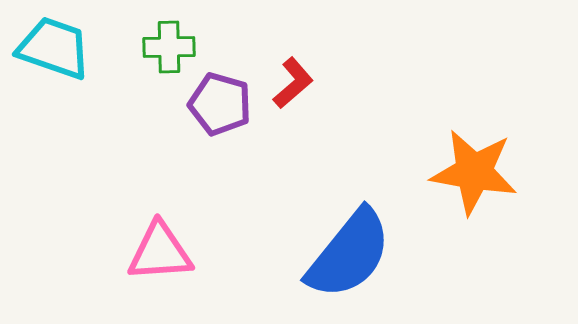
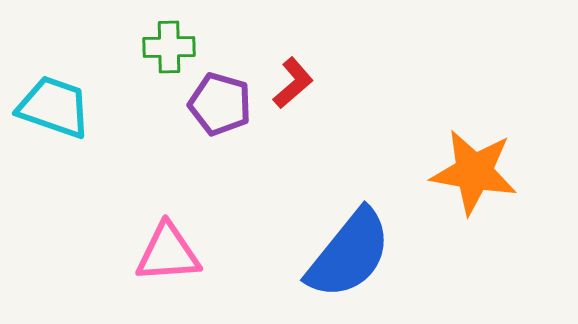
cyan trapezoid: moved 59 px down
pink triangle: moved 8 px right, 1 px down
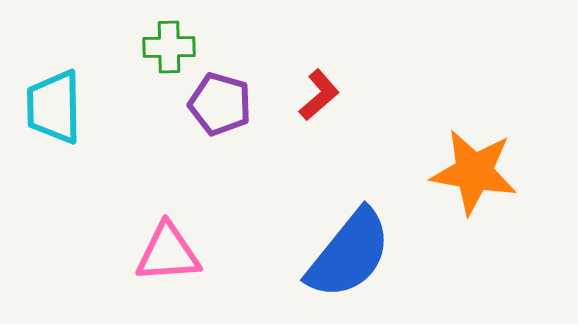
red L-shape: moved 26 px right, 12 px down
cyan trapezoid: rotated 110 degrees counterclockwise
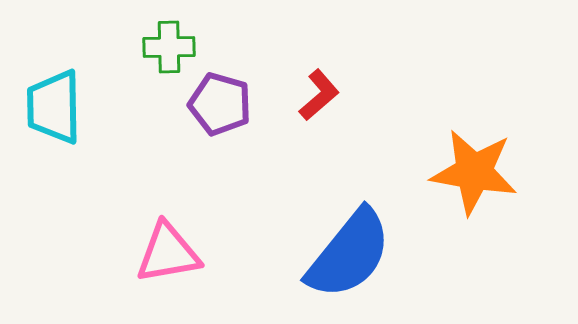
pink triangle: rotated 6 degrees counterclockwise
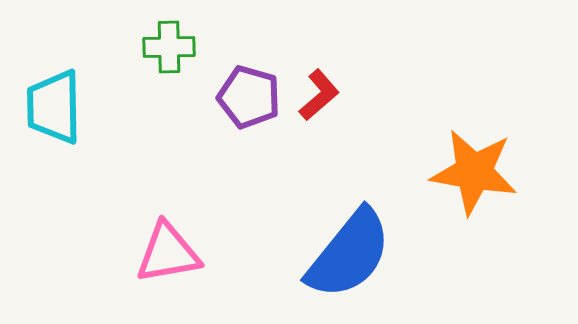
purple pentagon: moved 29 px right, 7 px up
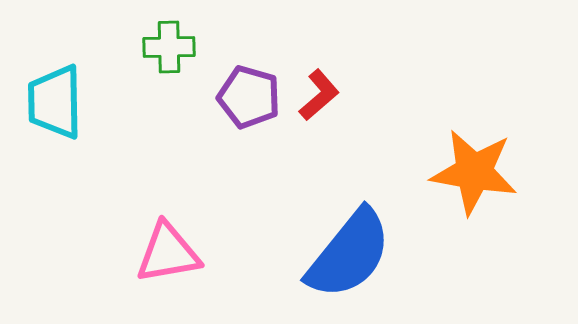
cyan trapezoid: moved 1 px right, 5 px up
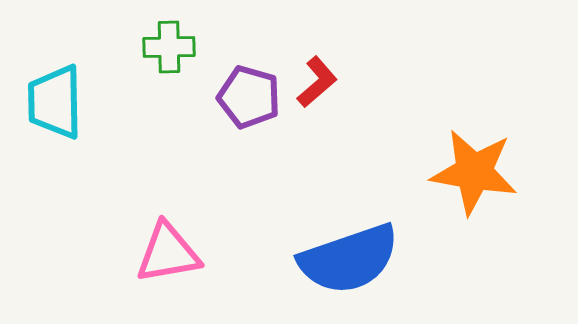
red L-shape: moved 2 px left, 13 px up
blue semicircle: moved 5 px down; rotated 32 degrees clockwise
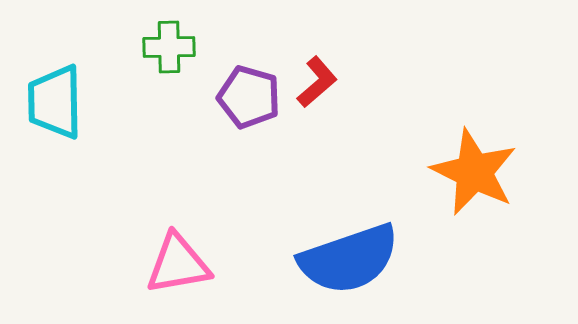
orange star: rotated 16 degrees clockwise
pink triangle: moved 10 px right, 11 px down
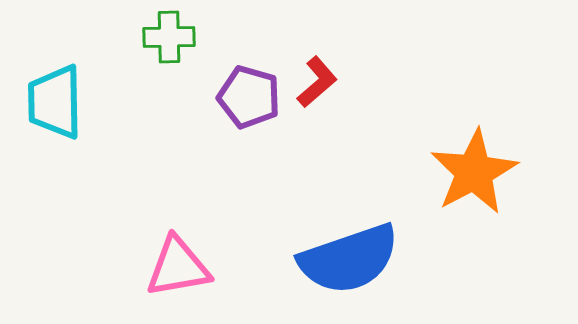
green cross: moved 10 px up
orange star: rotated 18 degrees clockwise
pink triangle: moved 3 px down
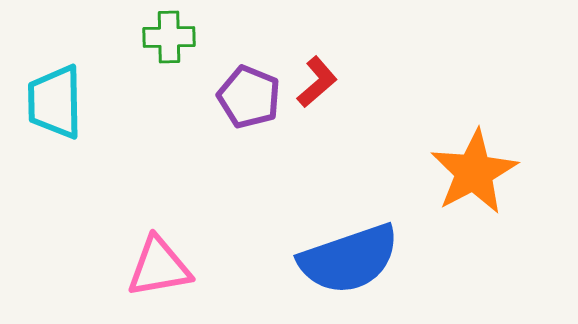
purple pentagon: rotated 6 degrees clockwise
pink triangle: moved 19 px left
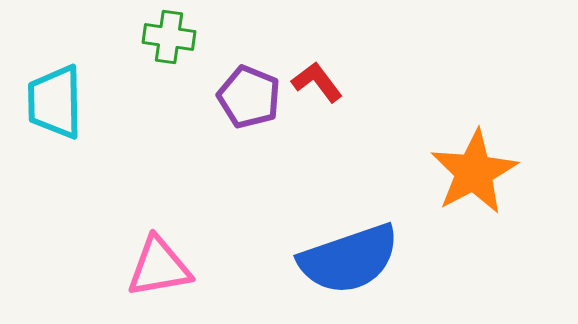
green cross: rotated 9 degrees clockwise
red L-shape: rotated 86 degrees counterclockwise
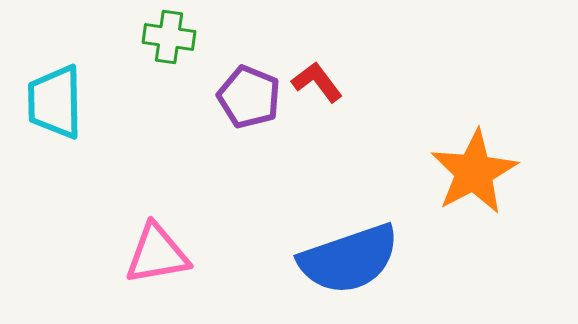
pink triangle: moved 2 px left, 13 px up
